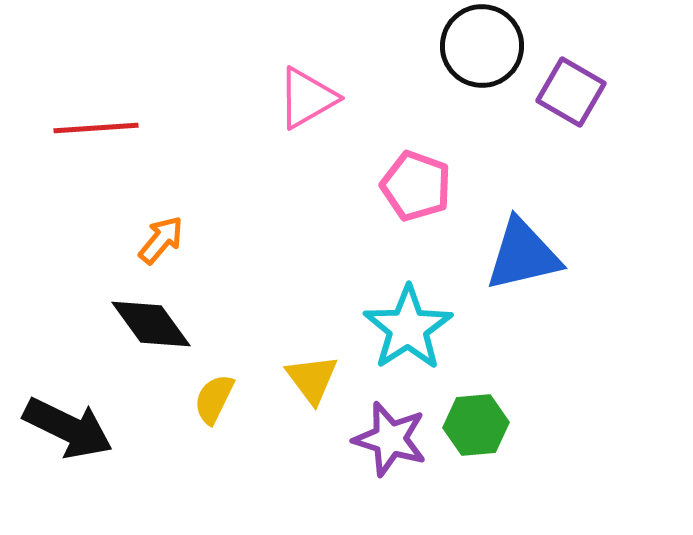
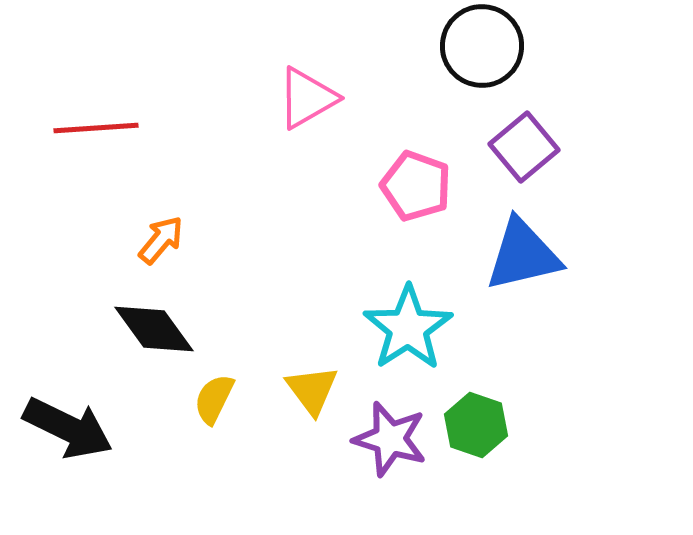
purple square: moved 47 px left, 55 px down; rotated 20 degrees clockwise
black diamond: moved 3 px right, 5 px down
yellow triangle: moved 11 px down
green hexagon: rotated 24 degrees clockwise
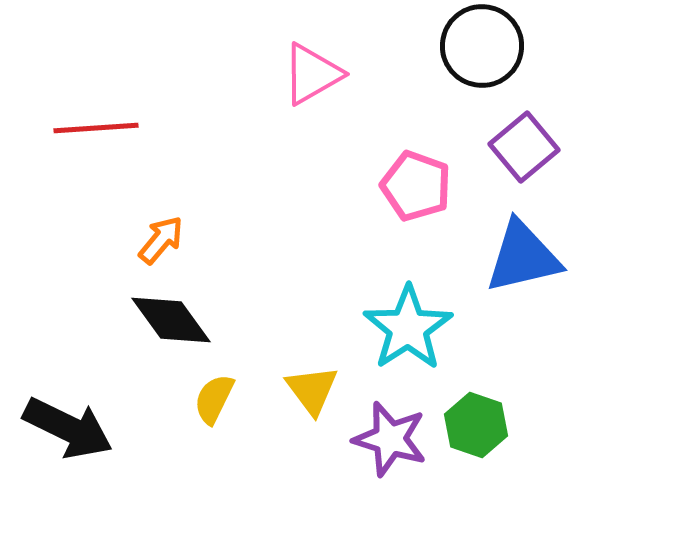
pink triangle: moved 5 px right, 24 px up
blue triangle: moved 2 px down
black diamond: moved 17 px right, 9 px up
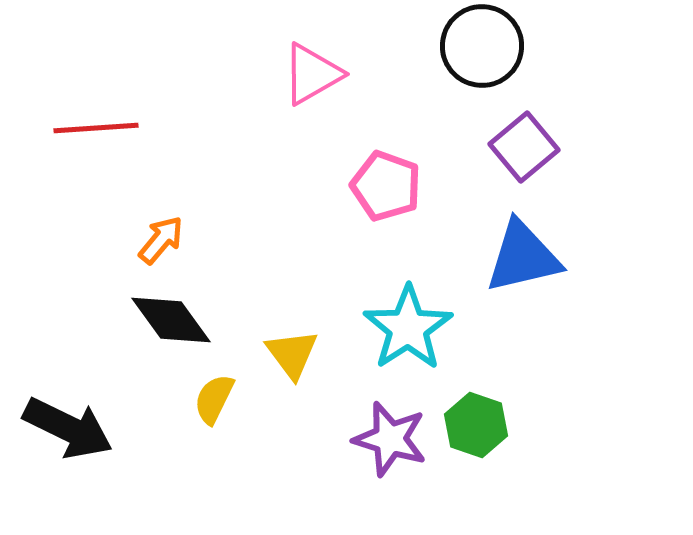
pink pentagon: moved 30 px left
yellow triangle: moved 20 px left, 36 px up
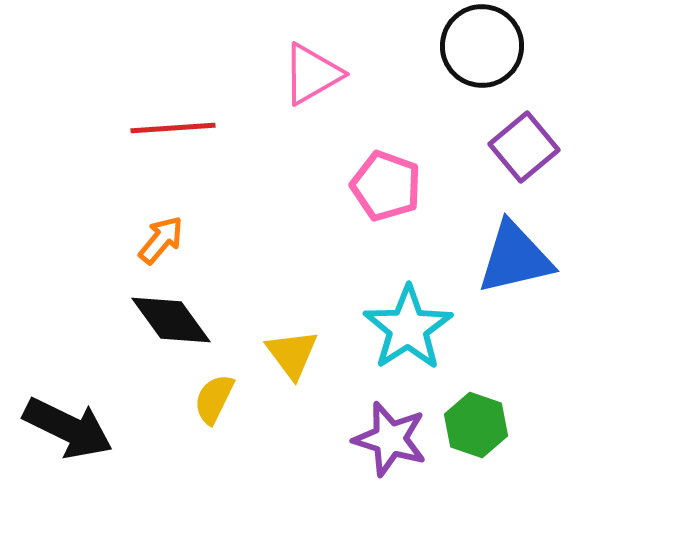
red line: moved 77 px right
blue triangle: moved 8 px left, 1 px down
